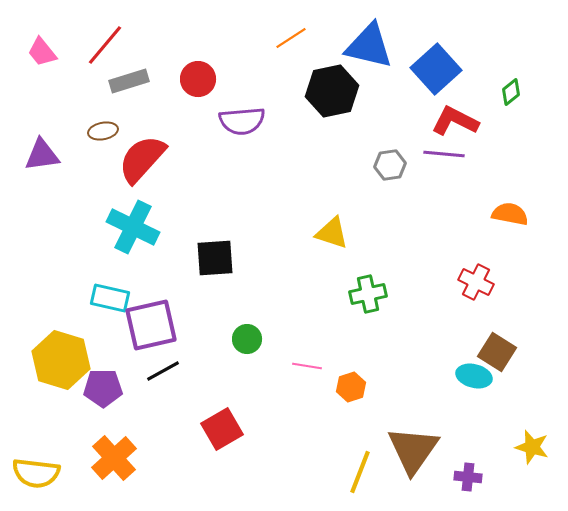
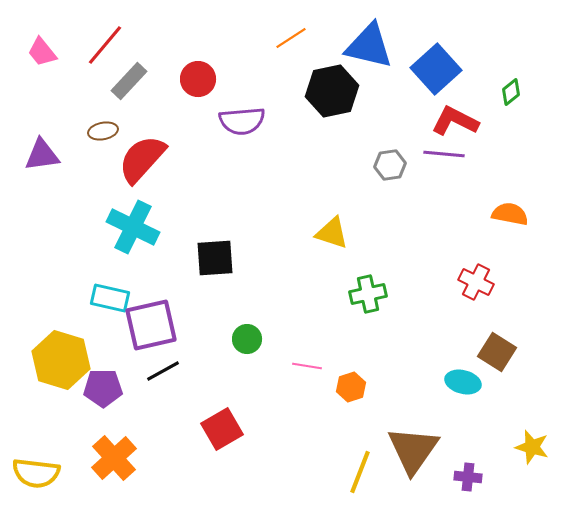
gray rectangle: rotated 30 degrees counterclockwise
cyan ellipse: moved 11 px left, 6 px down
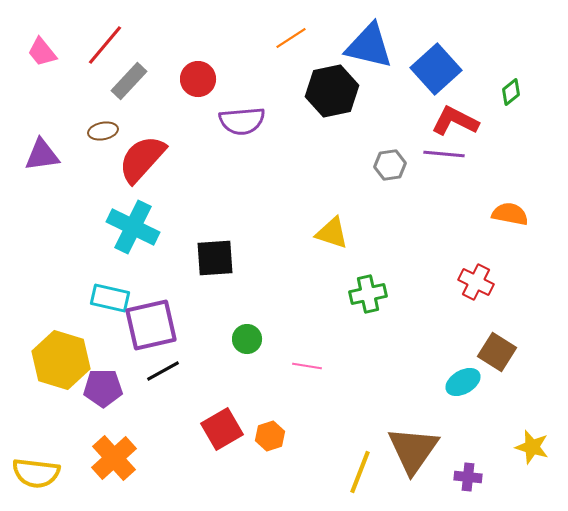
cyan ellipse: rotated 44 degrees counterclockwise
orange hexagon: moved 81 px left, 49 px down
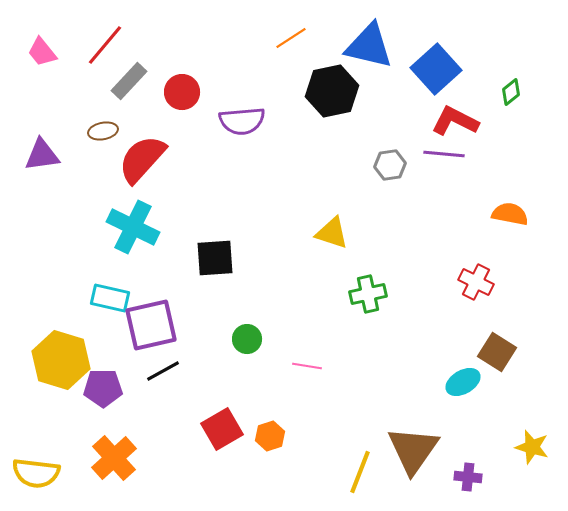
red circle: moved 16 px left, 13 px down
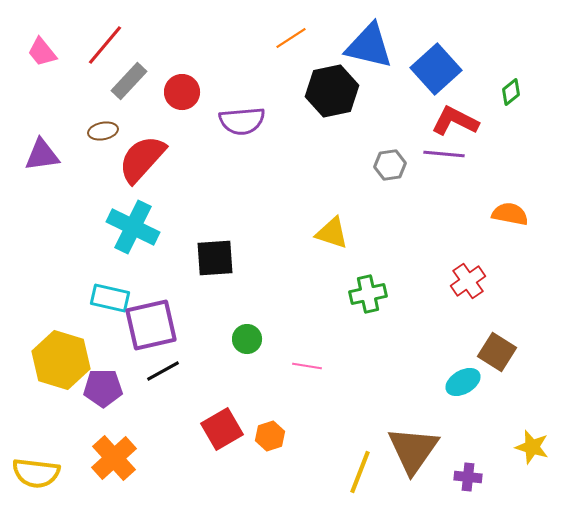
red cross: moved 8 px left, 1 px up; rotated 28 degrees clockwise
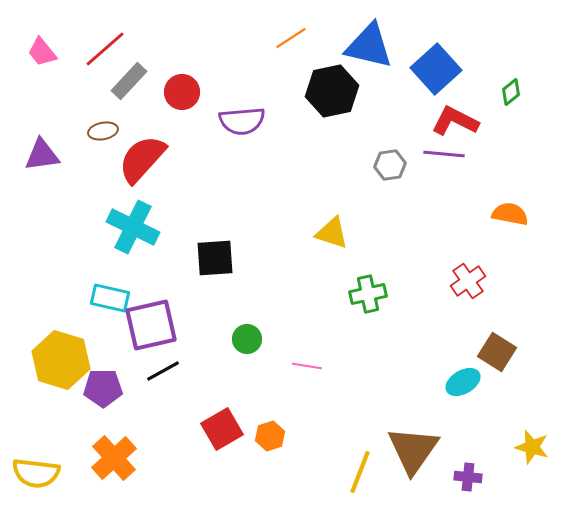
red line: moved 4 px down; rotated 9 degrees clockwise
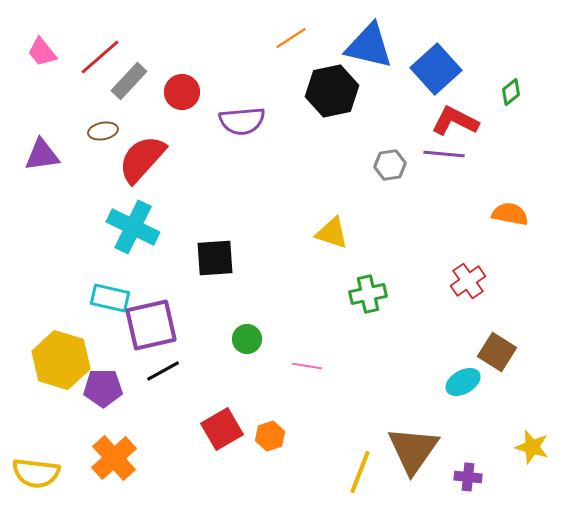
red line: moved 5 px left, 8 px down
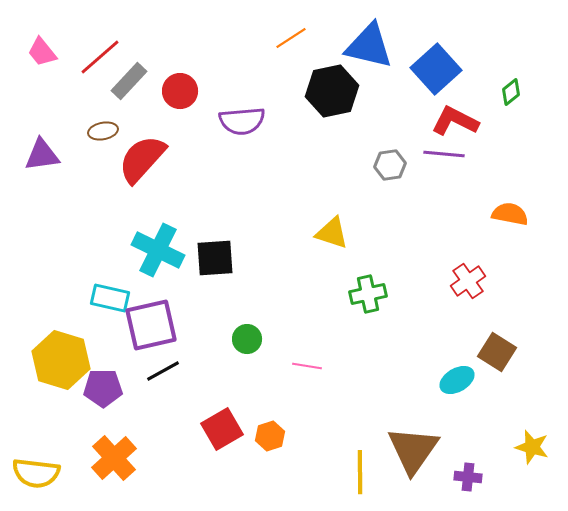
red circle: moved 2 px left, 1 px up
cyan cross: moved 25 px right, 23 px down
cyan ellipse: moved 6 px left, 2 px up
yellow line: rotated 21 degrees counterclockwise
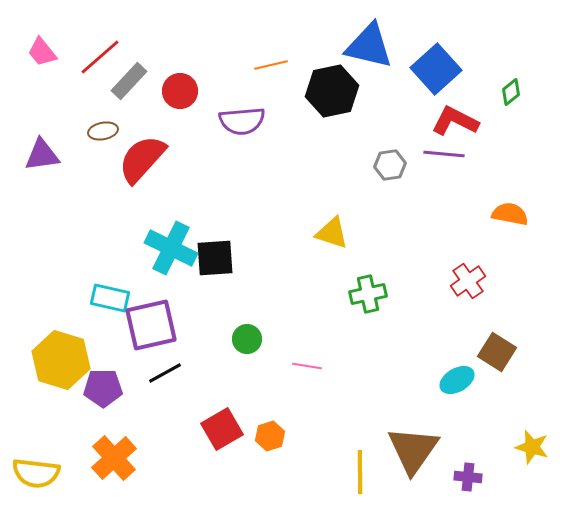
orange line: moved 20 px left, 27 px down; rotated 20 degrees clockwise
cyan cross: moved 13 px right, 2 px up
black line: moved 2 px right, 2 px down
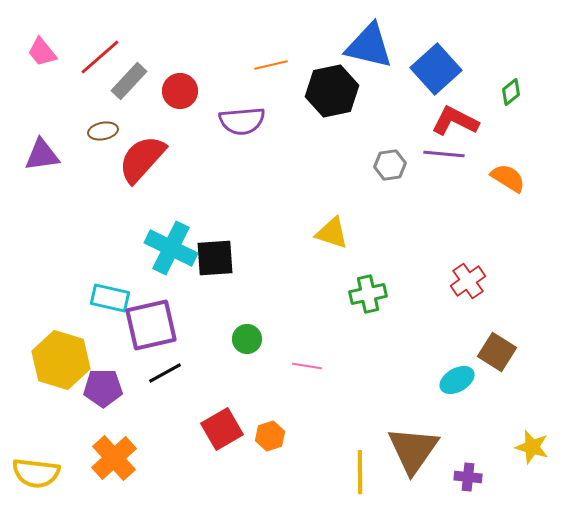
orange semicircle: moved 2 px left, 36 px up; rotated 21 degrees clockwise
